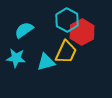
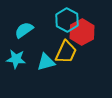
cyan star: moved 1 px down
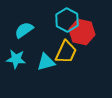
red hexagon: rotated 20 degrees counterclockwise
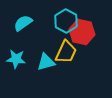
cyan hexagon: moved 1 px left, 1 px down
cyan semicircle: moved 1 px left, 7 px up
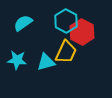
red hexagon: rotated 15 degrees clockwise
cyan star: moved 1 px right, 1 px down
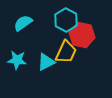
cyan hexagon: moved 1 px up
red hexagon: moved 3 px down; rotated 15 degrees counterclockwise
cyan triangle: rotated 12 degrees counterclockwise
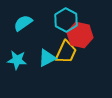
red hexagon: moved 2 px left
cyan triangle: moved 1 px right, 4 px up
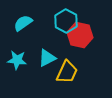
cyan hexagon: moved 1 px down
yellow trapezoid: moved 1 px right, 20 px down
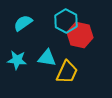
cyan triangle: rotated 36 degrees clockwise
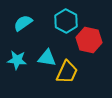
red hexagon: moved 9 px right, 5 px down
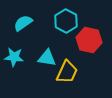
cyan star: moved 3 px left, 3 px up
